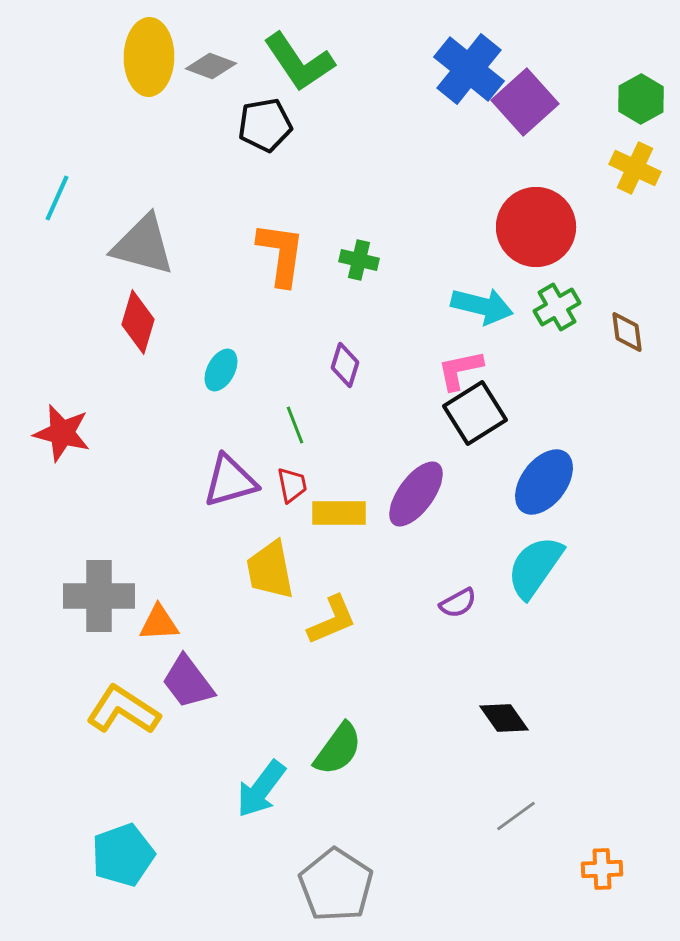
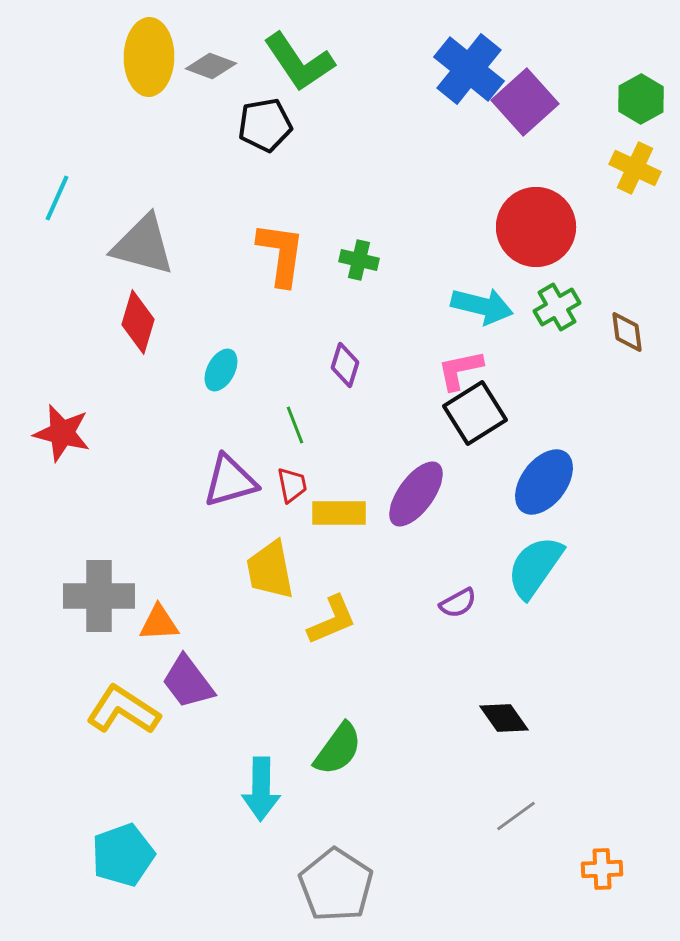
cyan arrow at (261, 789): rotated 36 degrees counterclockwise
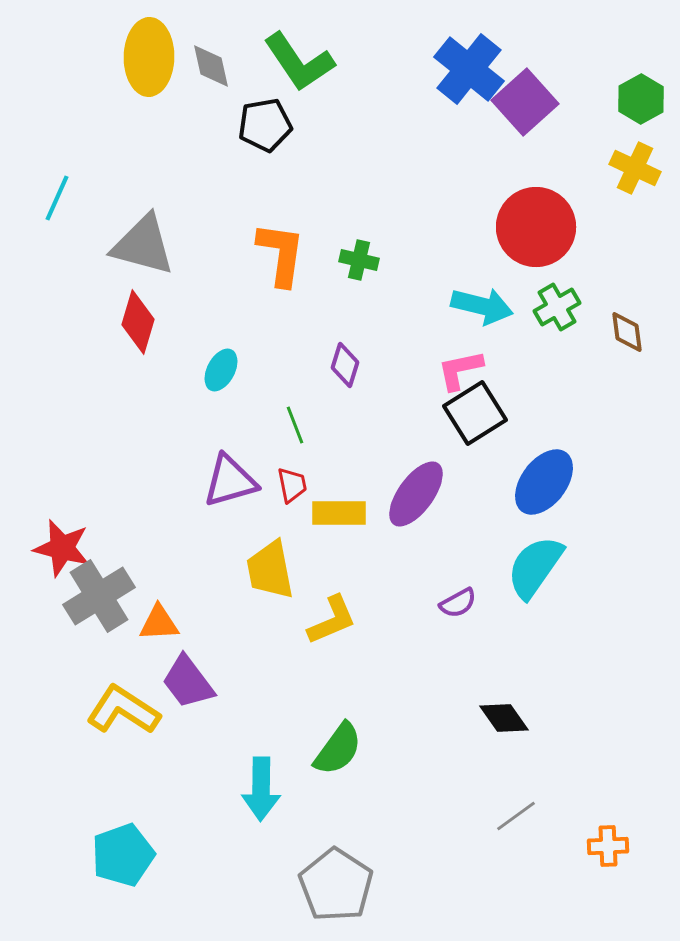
gray diamond at (211, 66): rotated 57 degrees clockwise
red star at (62, 433): moved 115 px down
gray cross at (99, 596): rotated 32 degrees counterclockwise
orange cross at (602, 869): moved 6 px right, 23 px up
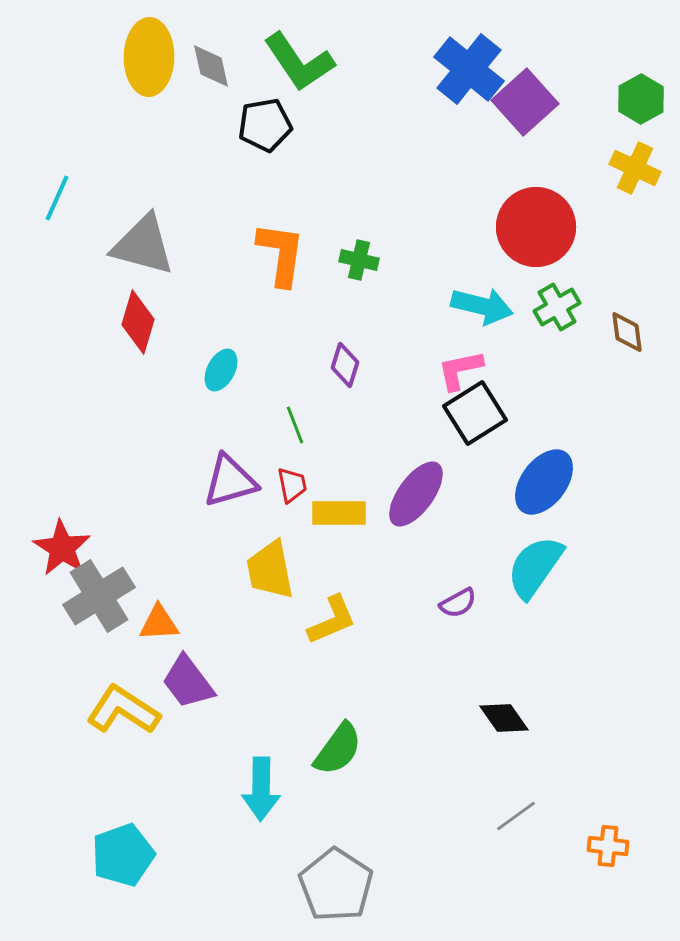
red star at (62, 548): rotated 18 degrees clockwise
orange cross at (608, 846): rotated 9 degrees clockwise
